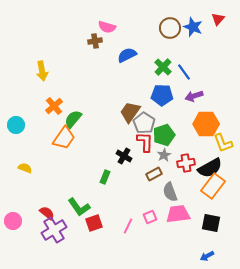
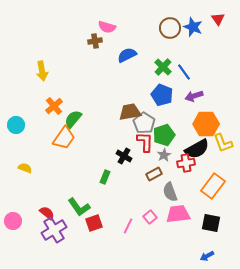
red triangle: rotated 16 degrees counterclockwise
blue pentagon: rotated 20 degrees clockwise
brown trapezoid: rotated 45 degrees clockwise
black semicircle: moved 13 px left, 19 px up
pink square: rotated 16 degrees counterclockwise
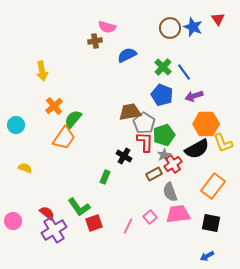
red cross: moved 13 px left, 1 px down; rotated 24 degrees counterclockwise
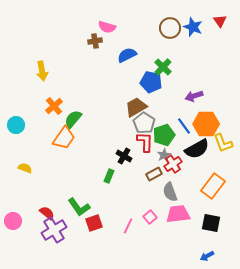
red triangle: moved 2 px right, 2 px down
blue line: moved 54 px down
blue pentagon: moved 11 px left, 13 px up; rotated 10 degrees counterclockwise
brown trapezoid: moved 6 px right, 5 px up; rotated 20 degrees counterclockwise
green rectangle: moved 4 px right, 1 px up
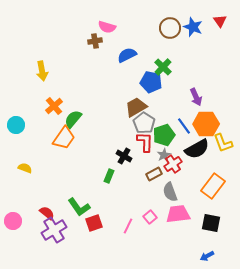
purple arrow: moved 2 px right, 1 px down; rotated 96 degrees counterclockwise
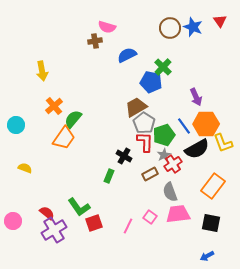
brown rectangle: moved 4 px left
pink square: rotated 16 degrees counterclockwise
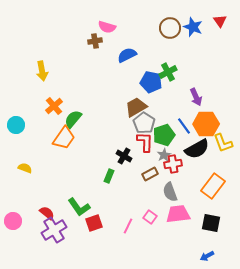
green cross: moved 5 px right, 5 px down; rotated 18 degrees clockwise
red cross: rotated 24 degrees clockwise
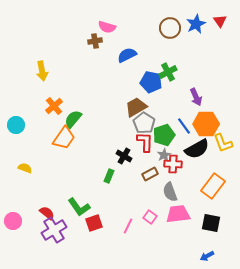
blue star: moved 3 px right, 3 px up; rotated 24 degrees clockwise
red cross: rotated 12 degrees clockwise
